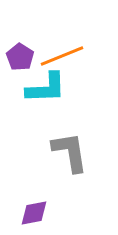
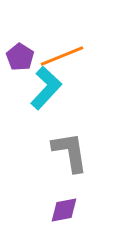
cyan L-shape: rotated 45 degrees counterclockwise
purple diamond: moved 30 px right, 3 px up
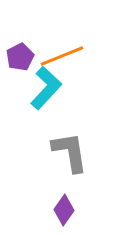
purple pentagon: rotated 12 degrees clockwise
purple diamond: rotated 44 degrees counterclockwise
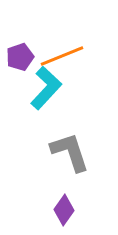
purple pentagon: rotated 8 degrees clockwise
gray L-shape: rotated 9 degrees counterclockwise
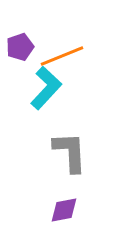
purple pentagon: moved 10 px up
gray L-shape: rotated 15 degrees clockwise
purple diamond: rotated 44 degrees clockwise
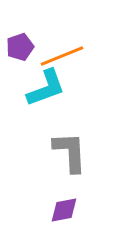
cyan L-shape: rotated 27 degrees clockwise
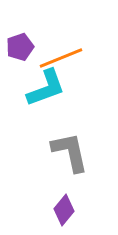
orange line: moved 1 px left, 2 px down
gray L-shape: rotated 9 degrees counterclockwise
purple diamond: rotated 40 degrees counterclockwise
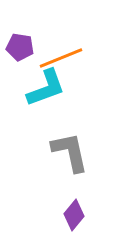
purple pentagon: rotated 28 degrees clockwise
purple diamond: moved 10 px right, 5 px down
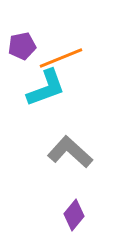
purple pentagon: moved 2 px right, 1 px up; rotated 20 degrees counterclockwise
gray L-shape: rotated 36 degrees counterclockwise
